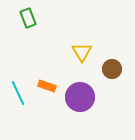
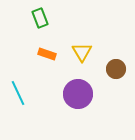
green rectangle: moved 12 px right
brown circle: moved 4 px right
orange rectangle: moved 32 px up
purple circle: moved 2 px left, 3 px up
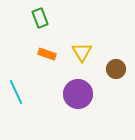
cyan line: moved 2 px left, 1 px up
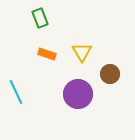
brown circle: moved 6 px left, 5 px down
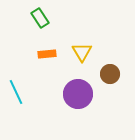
green rectangle: rotated 12 degrees counterclockwise
orange rectangle: rotated 24 degrees counterclockwise
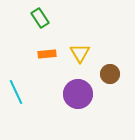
yellow triangle: moved 2 px left, 1 px down
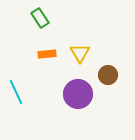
brown circle: moved 2 px left, 1 px down
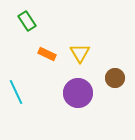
green rectangle: moved 13 px left, 3 px down
orange rectangle: rotated 30 degrees clockwise
brown circle: moved 7 px right, 3 px down
purple circle: moved 1 px up
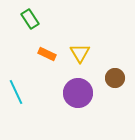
green rectangle: moved 3 px right, 2 px up
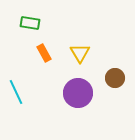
green rectangle: moved 4 px down; rotated 48 degrees counterclockwise
orange rectangle: moved 3 px left, 1 px up; rotated 36 degrees clockwise
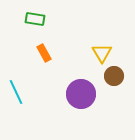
green rectangle: moved 5 px right, 4 px up
yellow triangle: moved 22 px right
brown circle: moved 1 px left, 2 px up
purple circle: moved 3 px right, 1 px down
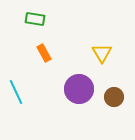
brown circle: moved 21 px down
purple circle: moved 2 px left, 5 px up
